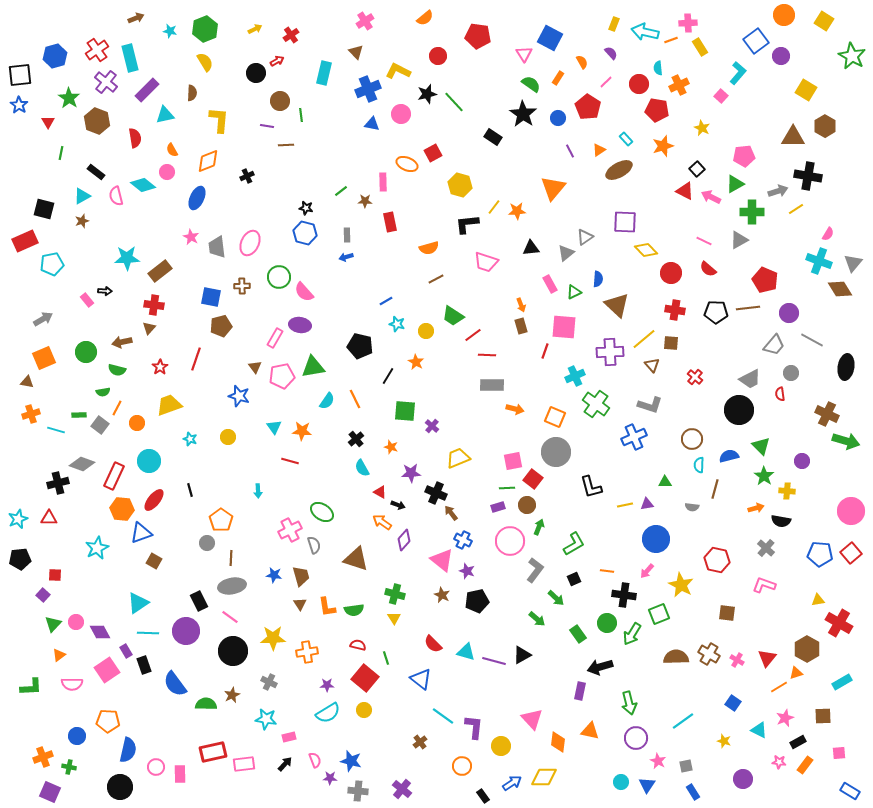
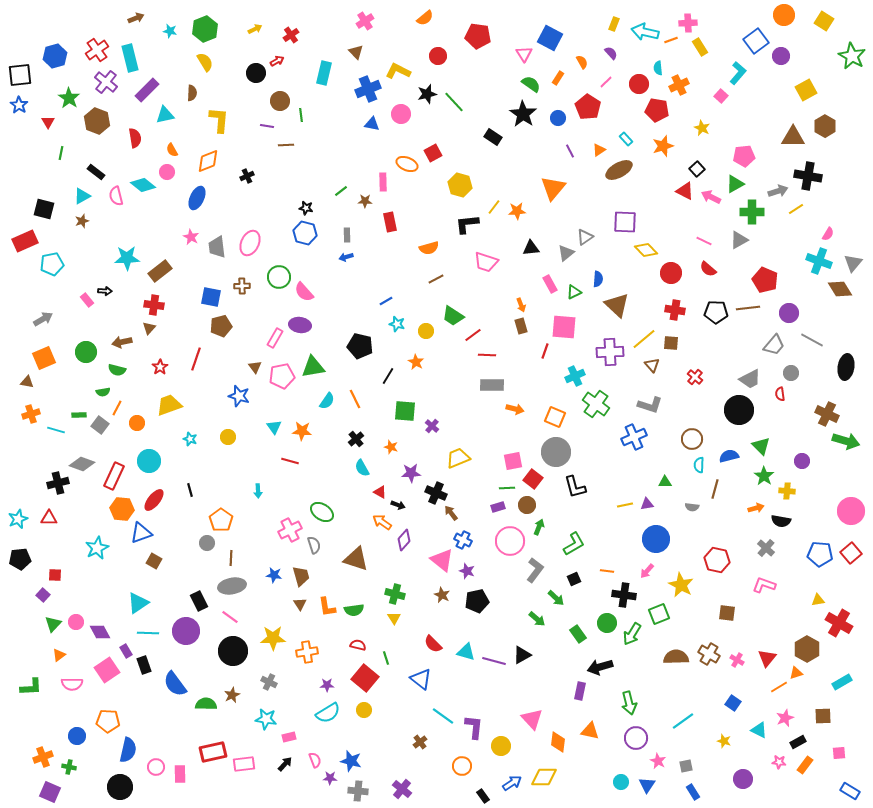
yellow square at (806, 90): rotated 30 degrees clockwise
black L-shape at (591, 487): moved 16 px left
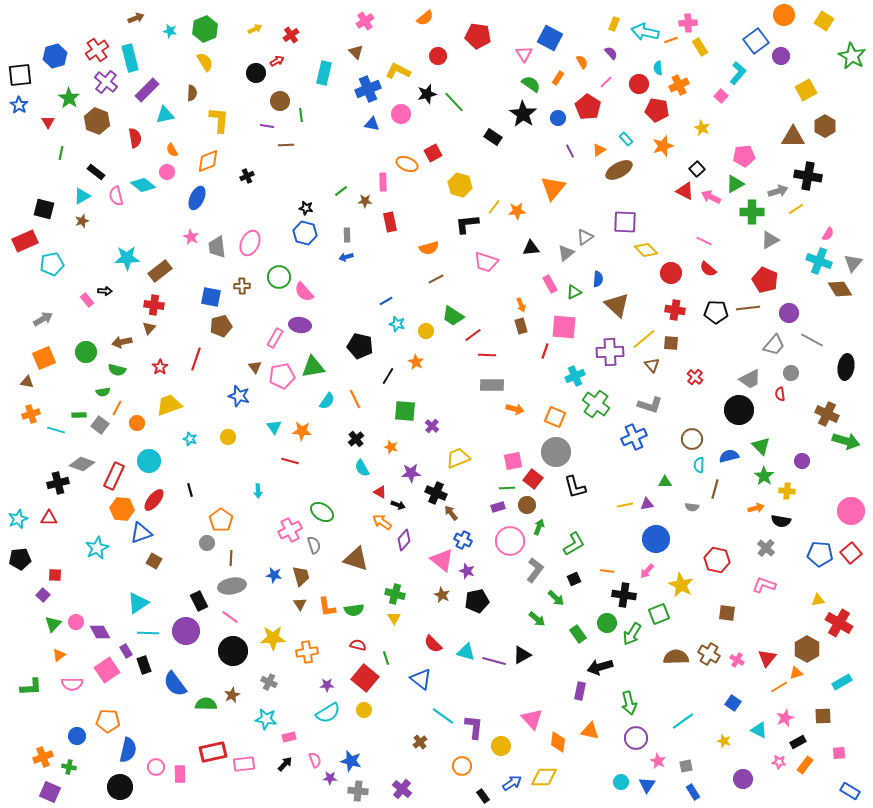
gray triangle at (739, 240): moved 31 px right
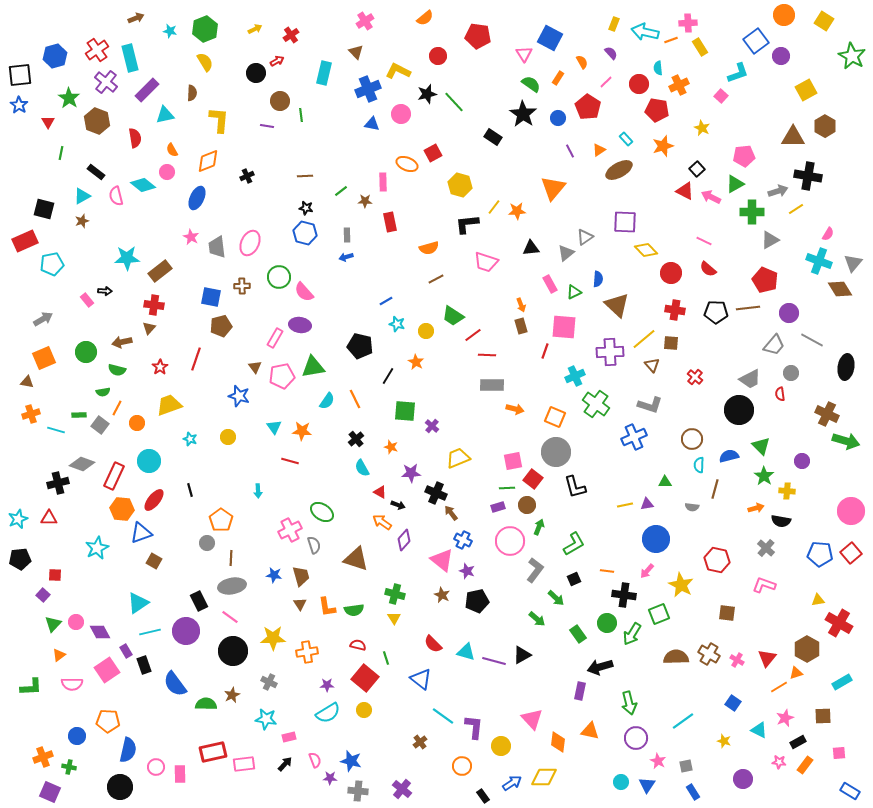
cyan L-shape at (738, 73): rotated 30 degrees clockwise
brown line at (286, 145): moved 19 px right, 31 px down
cyan line at (148, 633): moved 2 px right, 1 px up; rotated 15 degrees counterclockwise
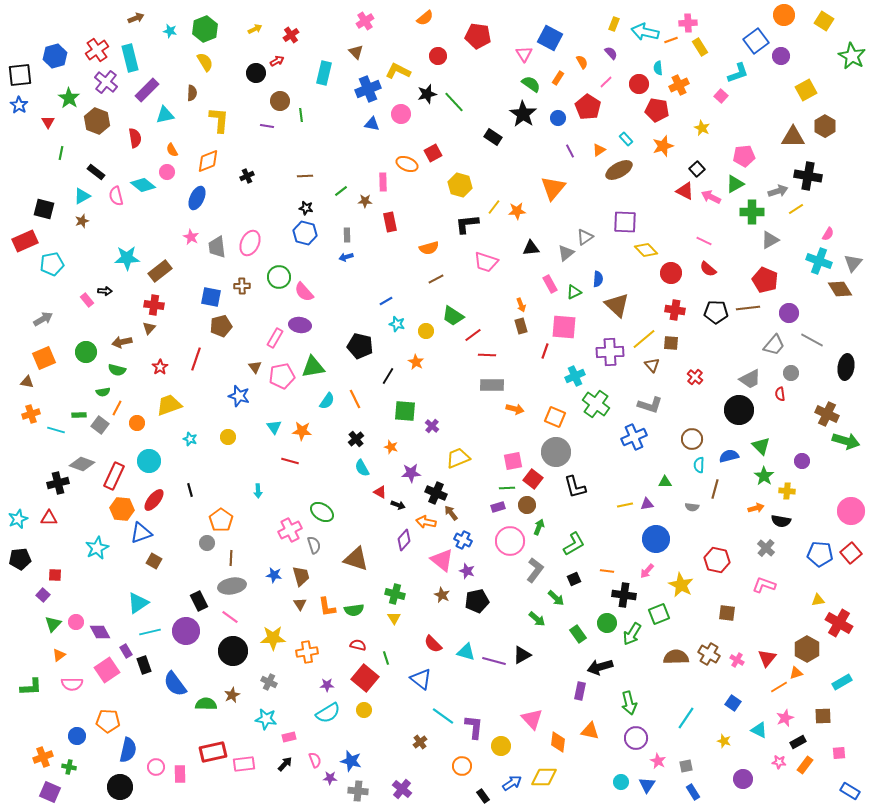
orange arrow at (382, 522): moved 44 px right; rotated 24 degrees counterclockwise
cyan line at (683, 721): moved 3 px right, 3 px up; rotated 20 degrees counterclockwise
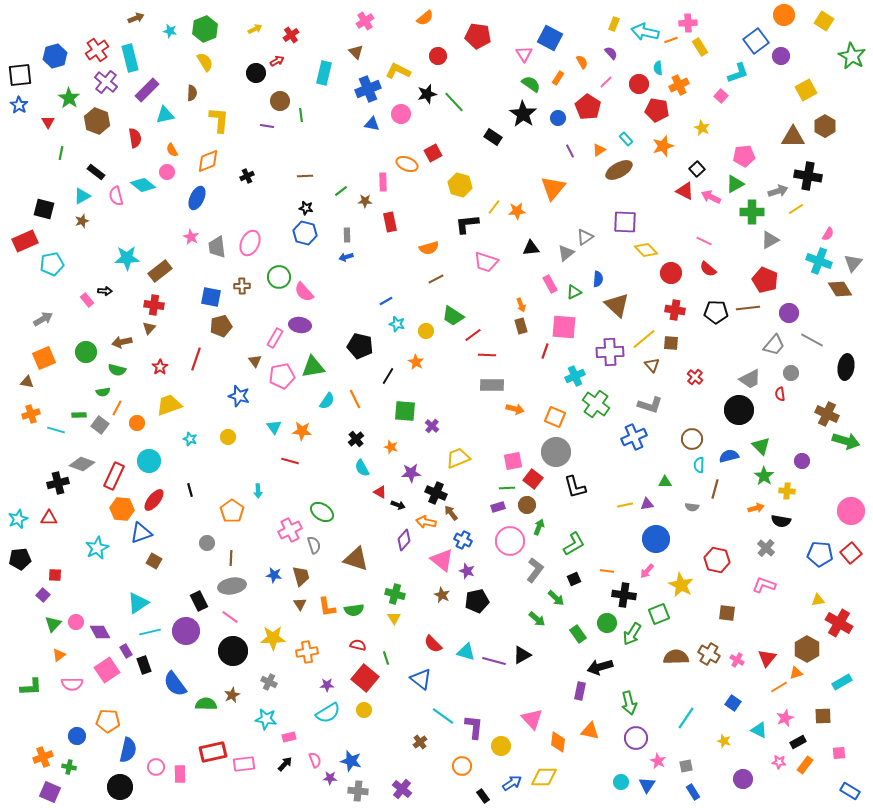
brown triangle at (255, 367): moved 6 px up
orange pentagon at (221, 520): moved 11 px right, 9 px up
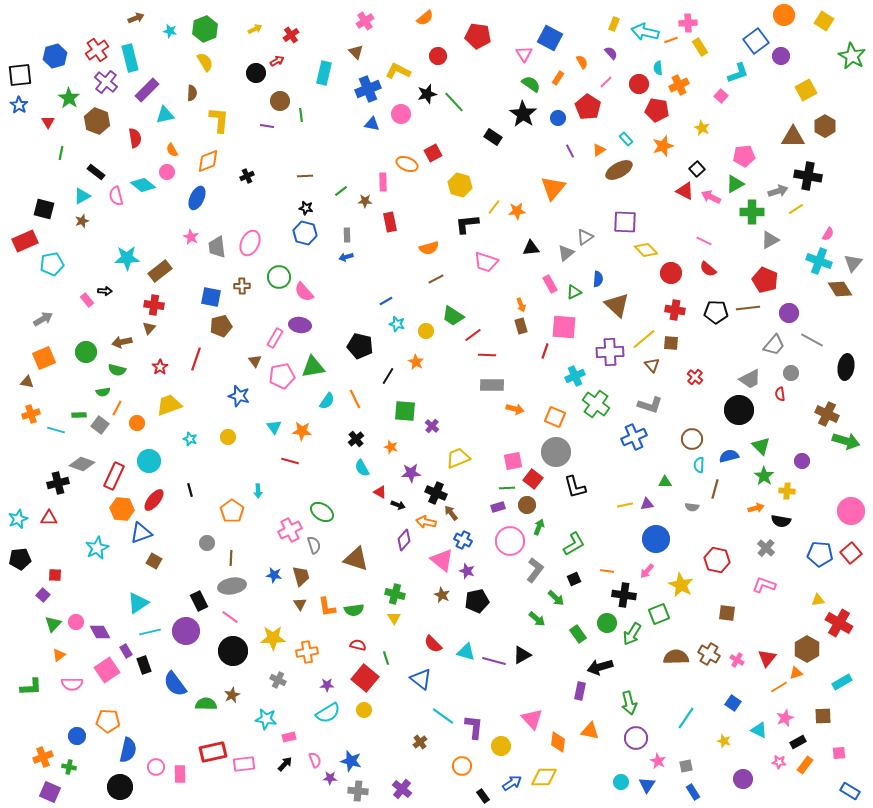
gray cross at (269, 682): moved 9 px right, 2 px up
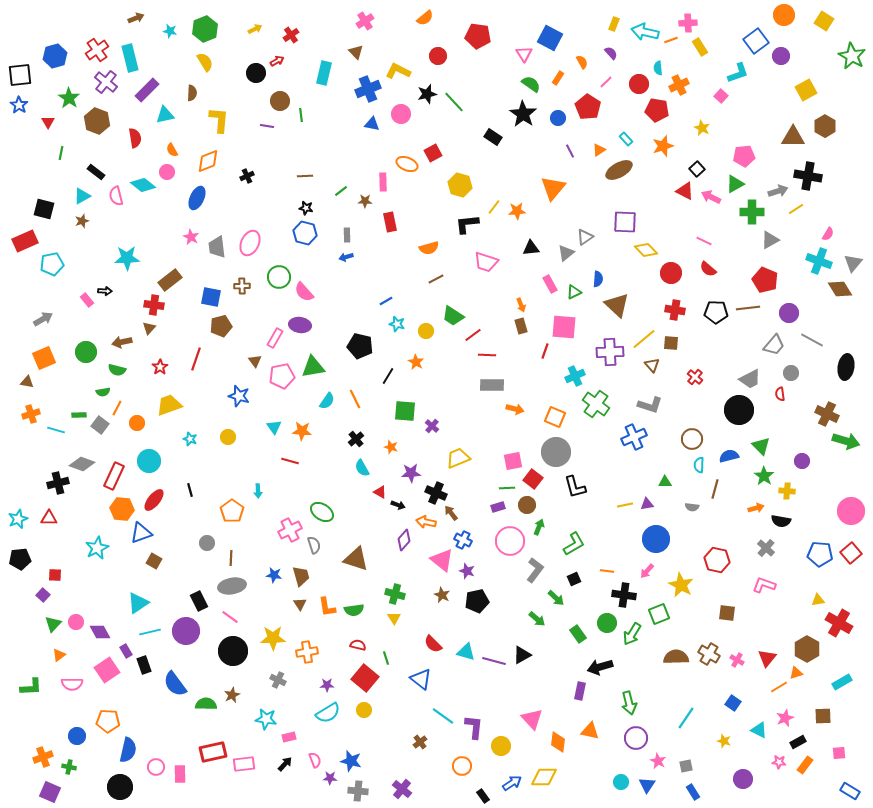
brown rectangle at (160, 271): moved 10 px right, 9 px down
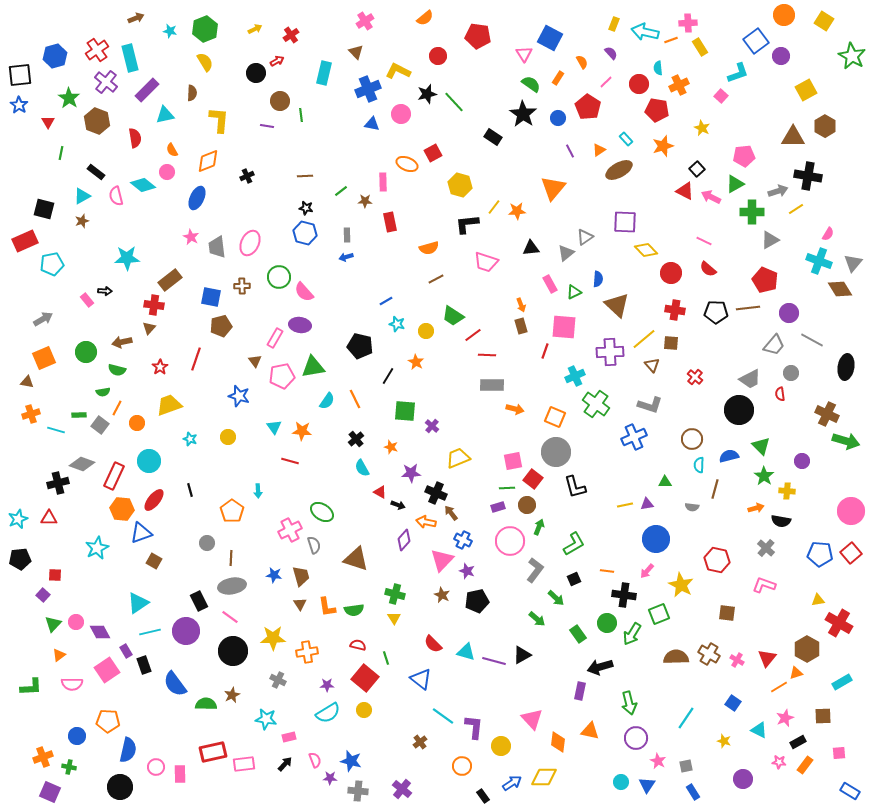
pink triangle at (442, 560): rotated 35 degrees clockwise
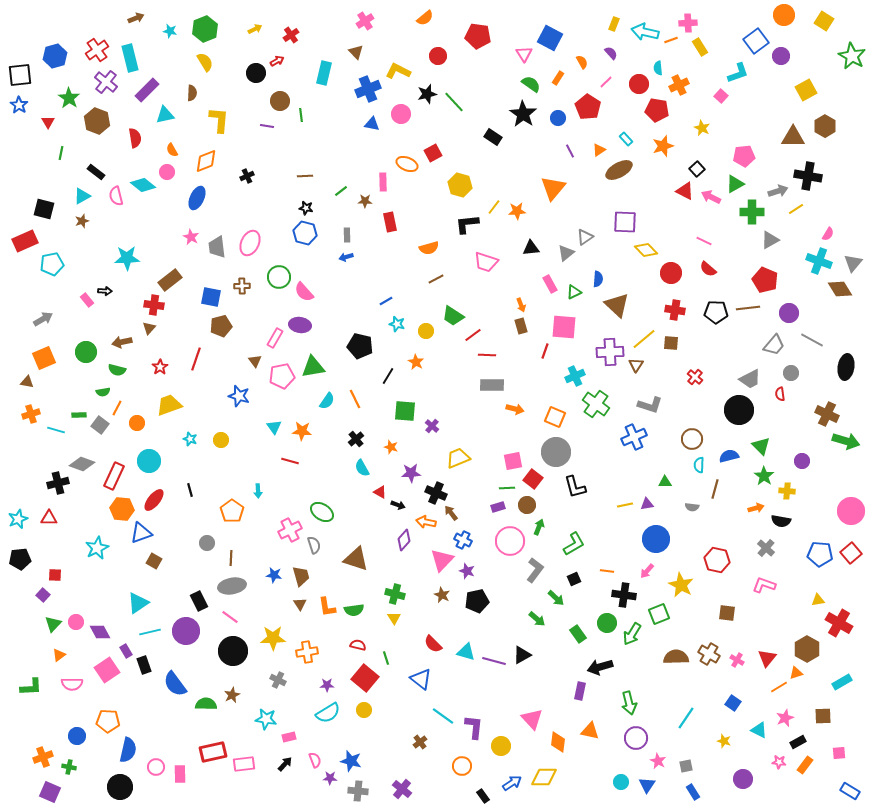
orange diamond at (208, 161): moved 2 px left
brown triangle at (652, 365): moved 16 px left; rotated 14 degrees clockwise
yellow circle at (228, 437): moved 7 px left, 3 px down
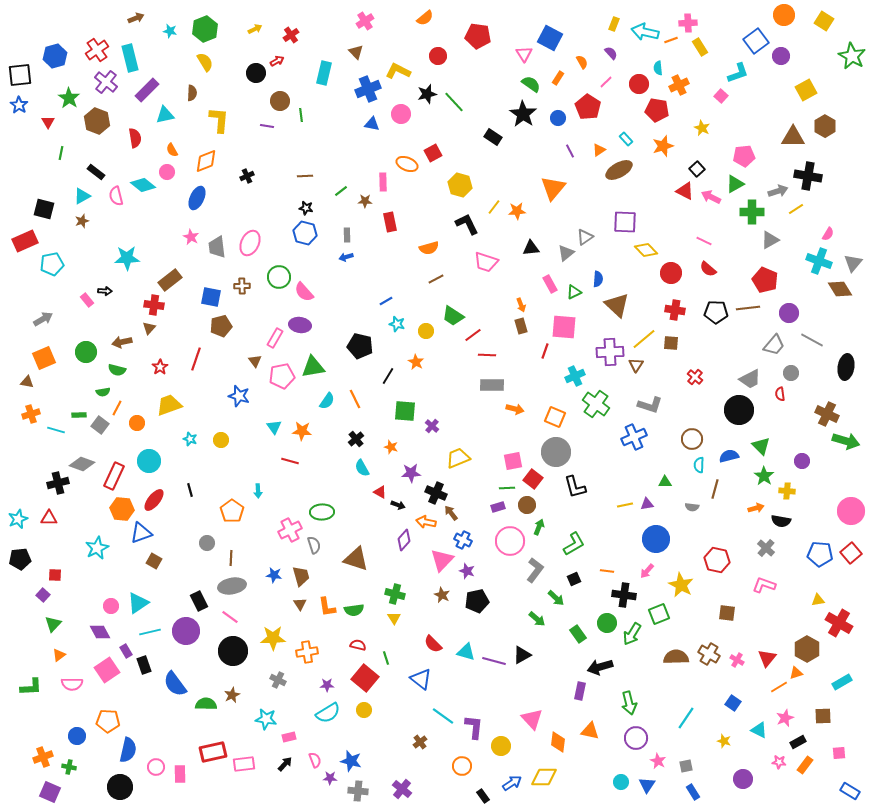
black L-shape at (467, 224): rotated 70 degrees clockwise
green ellipse at (322, 512): rotated 35 degrees counterclockwise
pink circle at (76, 622): moved 35 px right, 16 px up
